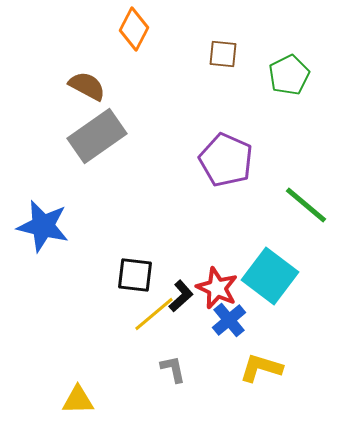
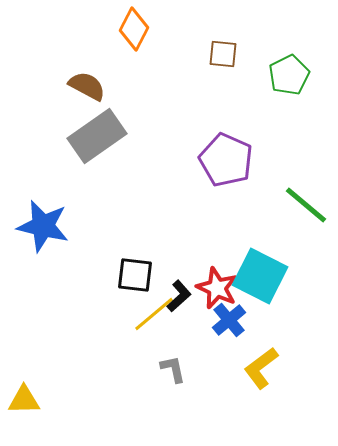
cyan square: moved 10 px left; rotated 10 degrees counterclockwise
black L-shape: moved 2 px left
yellow L-shape: rotated 54 degrees counterclockwise
yellow triangle: moved 54 px left
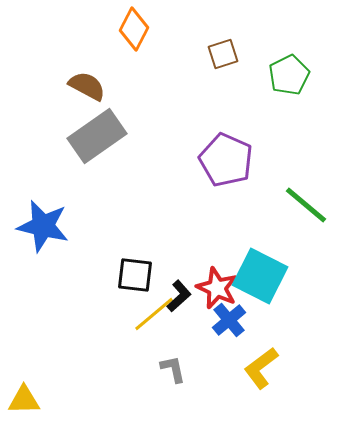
brown square: rotated 24 degrees counterclockwise
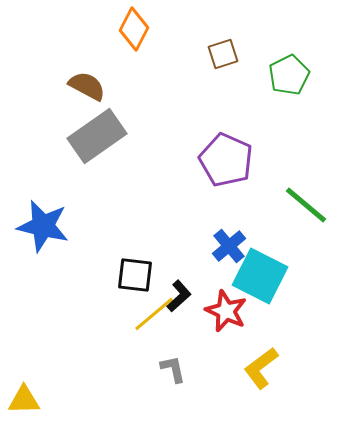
red star: moved 9 px right, 23 px down
blue cross: moved 74 px up
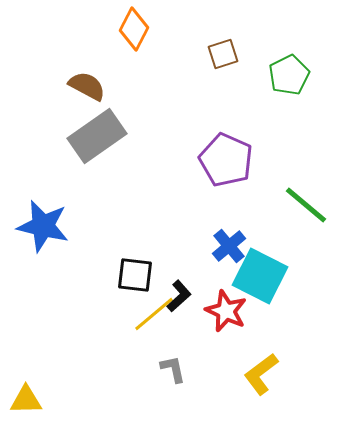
yellow L-shape: moved 6 px down
yellow triangle: moved 2 px right
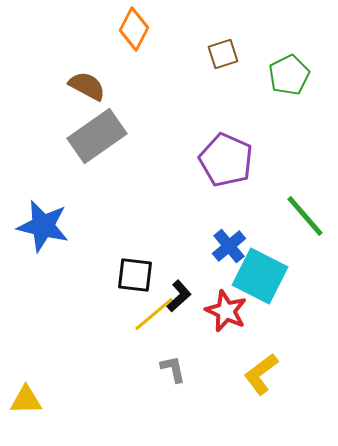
green line: moved 1 px left, 11 px down; rotated 9 degrees clockwise
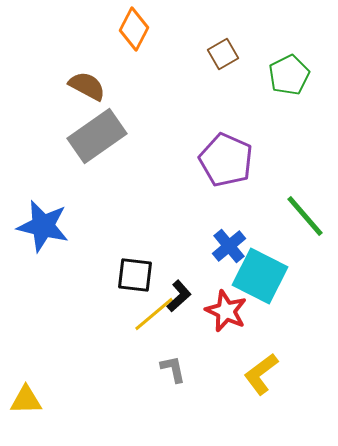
brown square: rotated 12 degrees counterclockwise
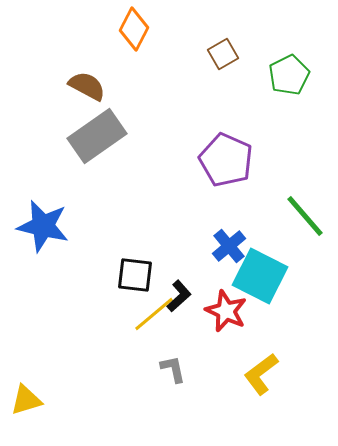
yellow triangle: rotated 16 degrees counterclockwise
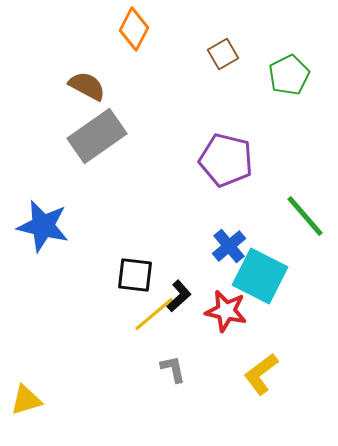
purple pentagon: rotated 10 degrees counterclockwise
red star: rotated 12 degrees counterclockwise
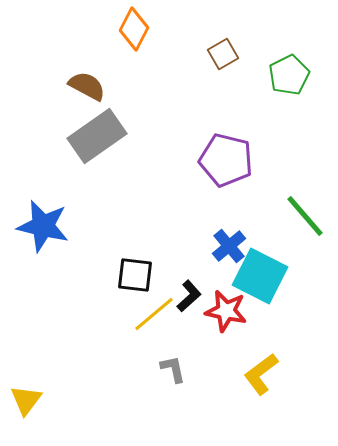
black L-shape: moved 10 px right
yellow triangle: rotated 36 degrees counterclockwise
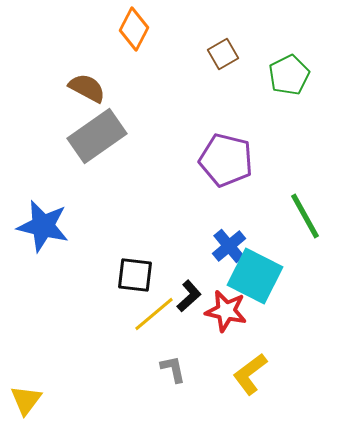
brown semicircle: moved 2 px down
green line: rotated 12 degrees clockwise
cyan square: moved 5 px left
yellow L-shape: moved 11 px left
